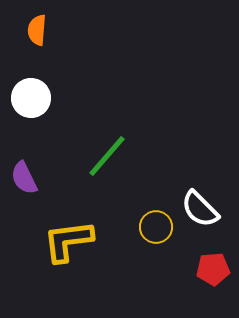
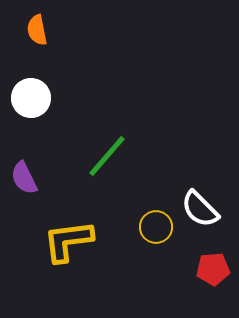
orange semicircle: rotated 16 degrees counterclockwise
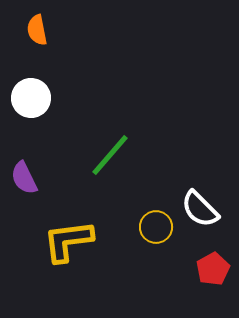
green line: moved 3 px right, 1 px up
red pentagon: rotated 24 degrees counterclockwise
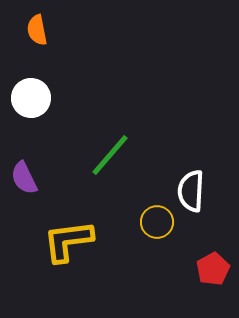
white semicircle: moved 9 px left, 18 px up; rotated 48 degrees clockwise
yellow circle: moved 1 px right, 5 px up
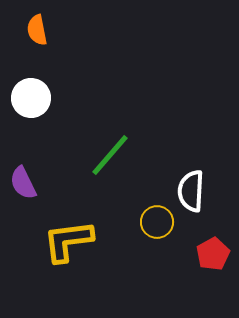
purple semicircle: moved 1 px left, 5 px down
red pentagon: moved 15 px up
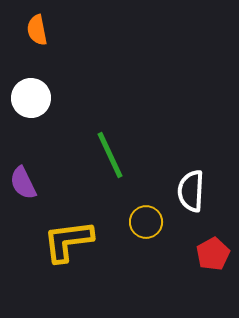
green line: rotated 66 degrees counterclockwise
yellow circle: moved 11 px left
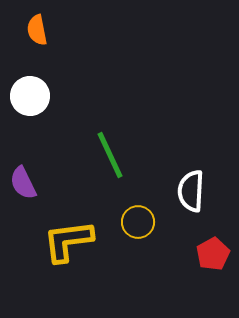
white circle: moved 1 px left, 2 px up
yellow circle: moved 8 px left
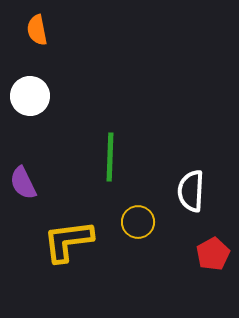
green line: moved 2 px down; rotated 27 degrees clockwise
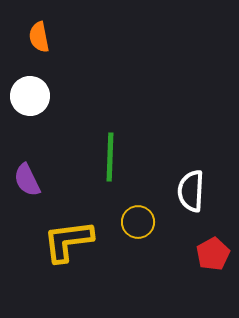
orange semicircle: moved 2 px right, 7 px down
purple semicircle: moved 4 px right, 3 px up
